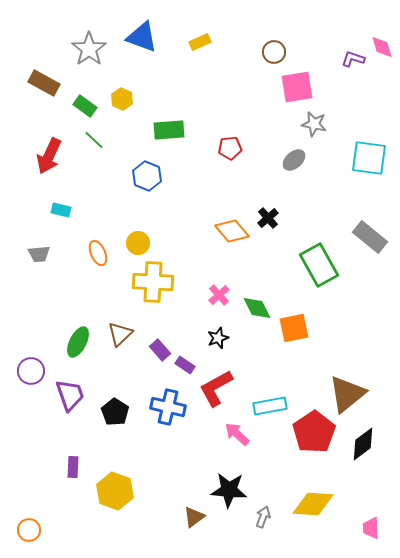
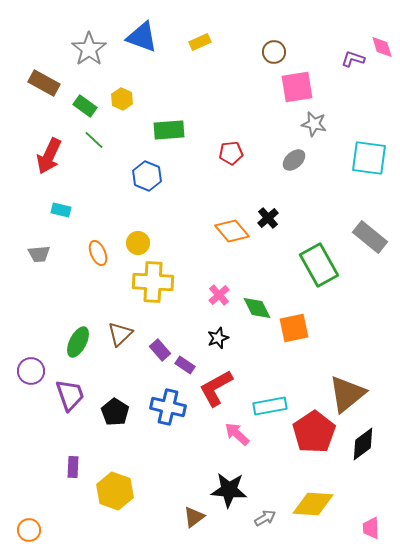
red pentagon at (230, 148): moved 1 px right, 5 px down
gray arrow at (263, 517): moved 2 px right, 1 px down; rotated 40 degrees clockwise
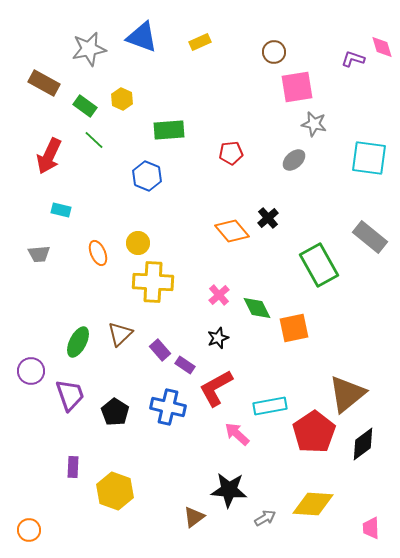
gray star at (89, 49): rotated 24 degrees clockwise
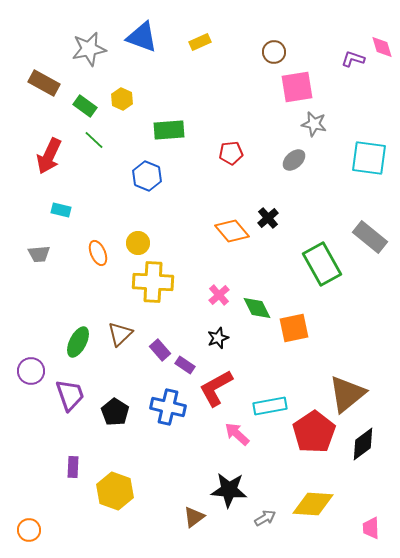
green rectangle at (319, 265): moved 3 px right, 1 px up
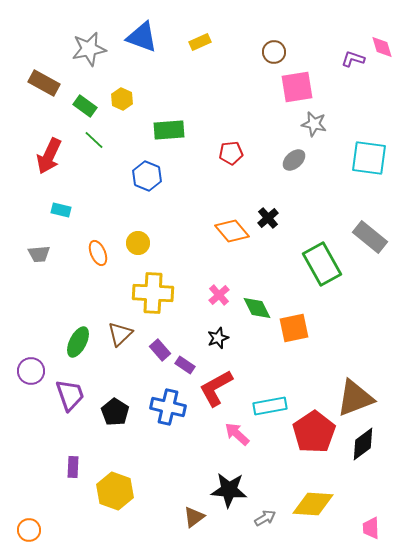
yellow cross at (153, 282): moved 11 px down
brown triangle at (347, 394): moved 8 px right, 4 px down; rotated 18 degrees clockwise
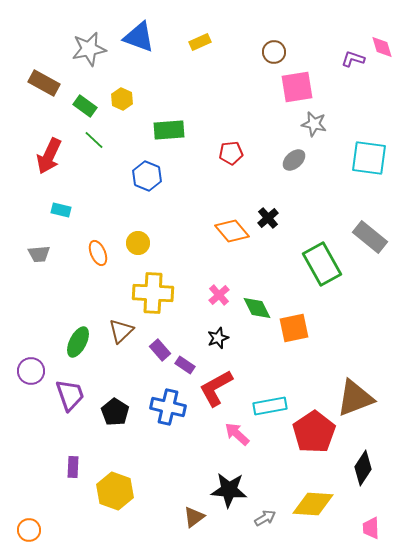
blue triangle at (142, 37): moved 3 px left
brown triangle at (120, 334): moved 1 px right, 3 px up
black diamond at (363, 444): moved 24 px down; rotated 20 degrees counterclockwise
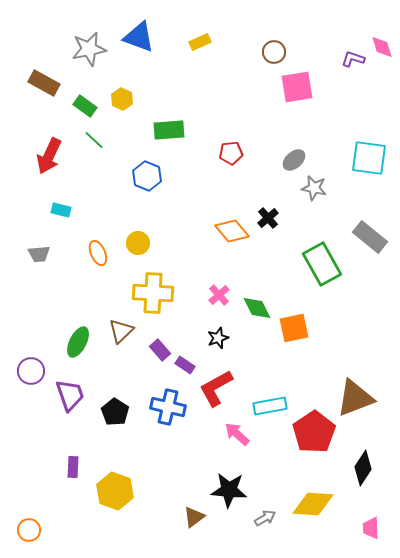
gray star at (314, 124): moved 64 px down
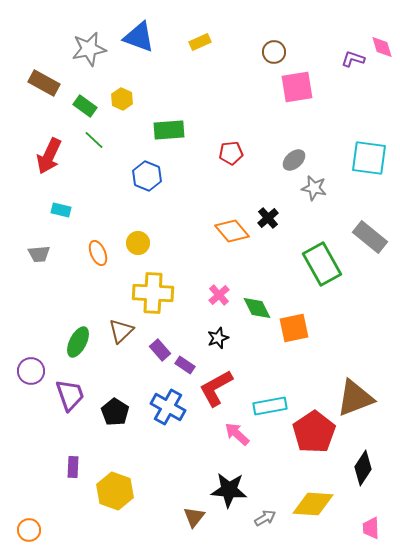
blue cross at (168, 407): rotated 16 degrees clockwise
brown triangle at (194, 517): rotated 15 degrees counterclockwise
